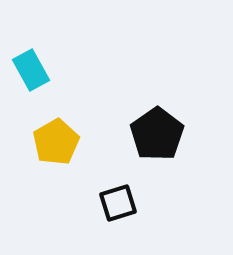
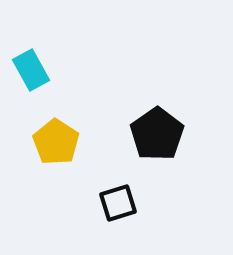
yellow pentagon: rotated 9 degrees counterclockwise
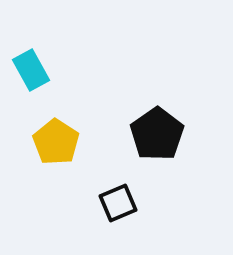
black square: rotated 6 degrees counterclockwise
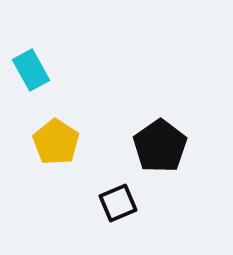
black pentagon: moved 3 px right, 12 px down
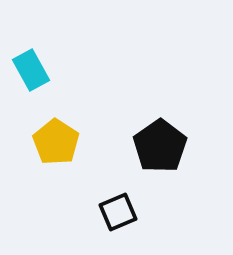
black square: moved 9 px down
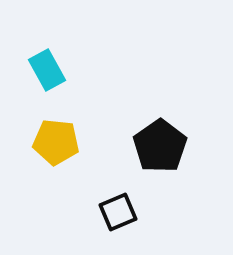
cyan rectangle: moved 16 px right
yellow pentagon: rotated 27 degrees counterclockwise
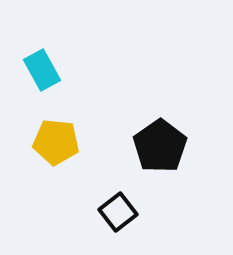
cyan rectangle: moved 5 px left
black square: rotated 15 degrees counterclockwise
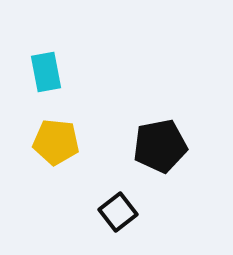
cyan rectangle: moved 4 px right, 2 px down; rotated 18 degrees clockwise
black pentagon: rotated 24 degrees clockwise
